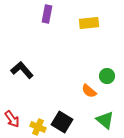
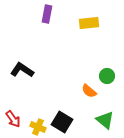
black L-shape: rotated 15 degrees counterclockwise
red arrow: moved 1 px right
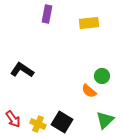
green circle: moved 5 px left
green triangle: rotated 36 degrees clockwise
yellow cross: moved 3 px up
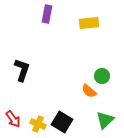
black L-shape: rotated 75 degrees clockwise
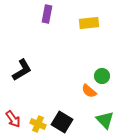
black L-shape: rotated 40 degrees clockwise
green triangle: rotated 30 degrees counterclockwise
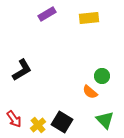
purple rectangle: rotated 48 degrees clockwise
yellow rectangle: moved 5 px up
orange semicircle: moved 1 px right, 1 px down
red arrow: moved 1 px right
yellow cross: moved 1 px down; rotated 28 degrees clockwise
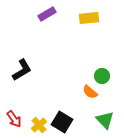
yellow cross: moved 1 px right
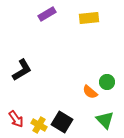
green circle: moved 5 px right, 6 px down
red arrow: moved 2 px right
yellow cross: rotated 21 degrees counterclockwise
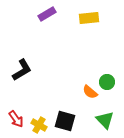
black square: moved 3 px right, 1 px up; rotated 15 degrees counterclockwise
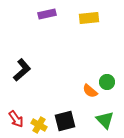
purple rectangle: rotated 18 degrees clockwise
black L-shape: rotated 10 degrees counterclockwise
orange semicircle: moved 1 px up
black square: rotated 30 degrees counterclockwise
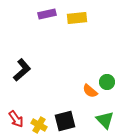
yellow rectangle: moved 12 px left
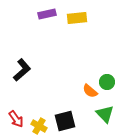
green triangle: moved 6 px up
yellow cross: moved 1 px down
